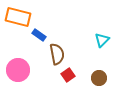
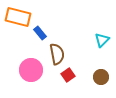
blue rectangle: moved 1 px right, 2 px up; rotated 16 degrees clockwise
pink circle: moved 13 px right
brown circle: moved 2 px right, 1 px up
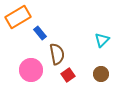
orange rectangle: rotated 45 degrees counterclockwise
brown circle: moved 3 px up
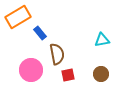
cyan triangle: rotated 35 degrees clockwise
red square: rotated 24 degrees clockwise
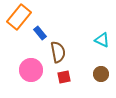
orange rectangle: moved 1 px right; rotated 20 degrees counterclockwise
cyan triangle: rotated 35 degrees clockwise
brown semicircle: moved 1 px right, 2 px up
red square: moved 4 px left, 2 px down
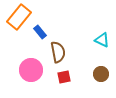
blue rectangle: moved 1 px up
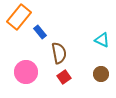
brown semicircle: moved 1 px right, 1 px down
pink circle: moved 5 px left, 2 px down
red square: rotated 24 degrees counterclockwise
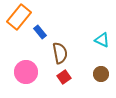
brown semicircle: moved 1 px right
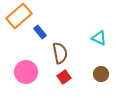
orange rectangle: moved 1 px up; rotated 10 degrees clockwise
cyan triangle: moved 3 px left, 2 px up
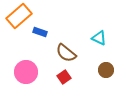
blue rectangle: rotated 32 degrees counterclockwise
brown semicircle: moved 6 px right; rotated 140 degrees clockwise
brown circle: moved 5 px right, 4 px up
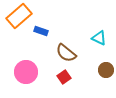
blue rectangle: moved 1 px right, 1 px up
